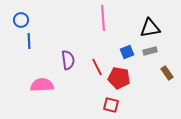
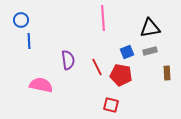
brown rectangle: rotated 32 degrees clockwise
red pentagon: moved 2 px right, 3 px up
pink semicircle: moved 1 px left; rotated 15 degrees clockwise
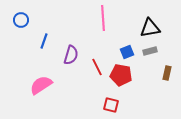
blue line: moved 15 px right; rotated 21 degrees clockwise
purple semicircle: moved 3 px right, 5 px up; rotated 24 degrees clockwise
brown rectangle: rotated 16 degrees clockwise
pink semicircle: rotated 45 degrees counterclockwise
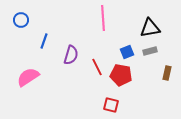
pink semicircle: moved 13 px left, 8 px up
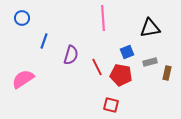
blue circle: moved 1 px right, 2 px up
gray rectangle: moved 11 px down
pink semicircle: moved 5 px left, 2 px down
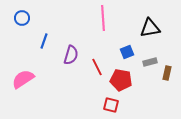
red pentagon: moved 5 px down
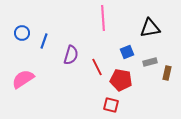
blue circle: moved 15 px down
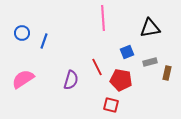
purple semicircle: moved 25 px down
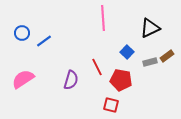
black triangle: rotated 15 degrees counterclockwise
blue line: rotated 35 degrees clockwise
blue square: rotated 24 degrees counterclockwise
brown rectangle: moved 17 px up; rotated 40 degrees clockwise
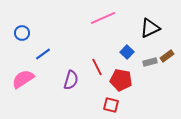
pink line: rotated 70 degrees clockwise
blue line: moved 1 px left, 13 px down
